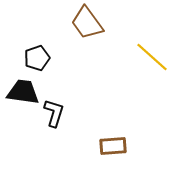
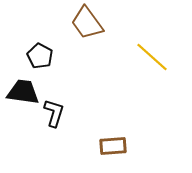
black pentagon: moved 3 px right, 2 px up; rotated 25 degrees counterclockwise
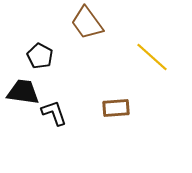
black L-shape: rotated 36 degrees counterclockwise
brown rectangle: moved 3 px right, 38 px up
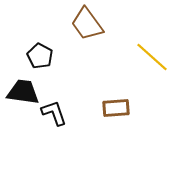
brown trapezoid: moved 1 px down
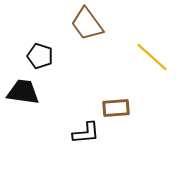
black pentagon: rotated 10 degrees counterclockwise
black L-shape: moved 32 px right, 20 px down; rotated 104 degrees clockwise
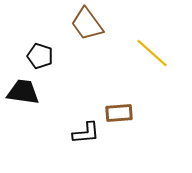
yellow line: moved 4 px up
brown rectangle: moved 3 px right, 5 px down
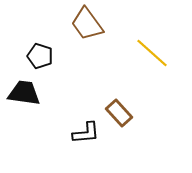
black trapezoid: moved 1 px right, 1 px down
brown rectangle: rotated 52 degrees clockwise
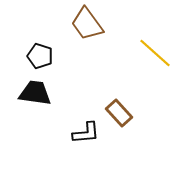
yellow line: moved 3 px right
black trapezoid: moved 11 px right
